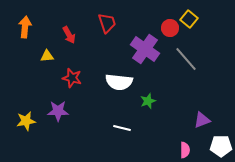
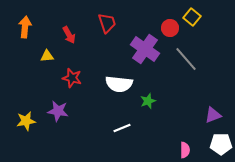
yellow square: moved 3 px right, 2 px up
white semicircle: moved 2 px down
purple star: rotated 10 degrees clockwise
purple triangle: moved 11 px right, 5 px up
white line: rotated 36 degrees counterclockwise
white pentagon: moved 2 px up
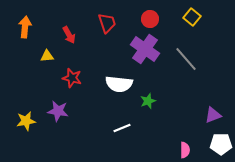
red circle: moved 20 px left, 9 px up
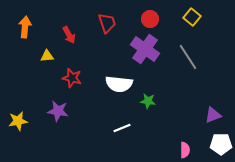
gray line: moved 2 px right, 2 px up; rotated 8 degrees clockwise
green star: rotated 28 degrees clockwise
yellow star: moved 8 px left
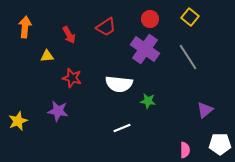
yellow square: moved 2 px left
red trapezoid: moved 1 px left, 4 px down; rotated 75 degrees clockwise
purple triangle: moved 8 px left, 5 px up; rotated 18 degrees counterclockwise
yellow star: rotated 12 degrees counterclockwise
white pentagon: moved 1 px left
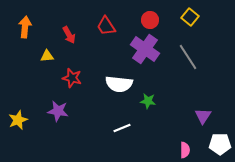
red circle: moved 1 px down
red trapezoid: moved 1 px up; rotated 90 degrees clockwise
purple triangle: moved 2 px left, 6 px down; rotated 18 degrees counterclockwise
yellow star: moved 1 px up
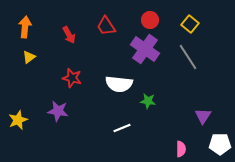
yellow square: moved 7 px down
yellow triangle: moved 18 px left, 1 px down; rotated 32 degrees counterclockwise
pink semicircle: moved 4 px left, 1 px up
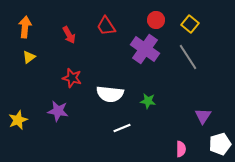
red circle: moved 6 px right
white semicircle: moved 9 px left, 10 px down
white pentagon: rotated 15 degrees counterclockwise
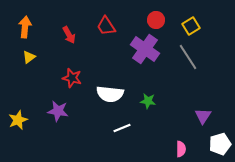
yellow square: moved 1 px right, 2 px down; rotated 18 degrees clockwise
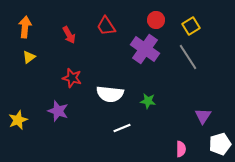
purple star: rotated 10 degrees clockwise
